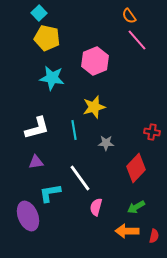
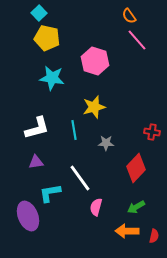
pink hexagon: rotated 20 degrees counterclockwise
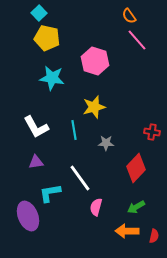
white L-shape: moved 1 px left, 1 px up; rotated 76 degrees clockwise
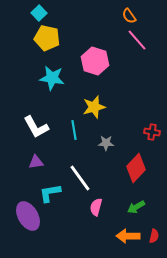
purple ellipse: rotated 8 degrees counterclockwise
orange arrow: moved 1 px right, 5 px down
